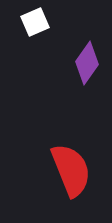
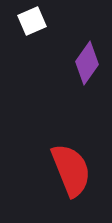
white square: moved 3 px left, 1 px up
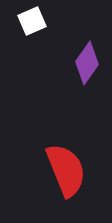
red semicircle: moved 5 px left
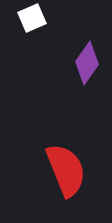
white square: moved 3 px up
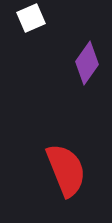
white square: moved 1 px left
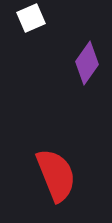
red semicircle: moved 10 px left, 5 px down
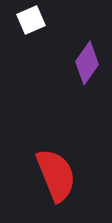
white square: moved 2 px down
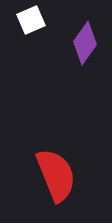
purple diamond: moved 2 px left, 20 px up
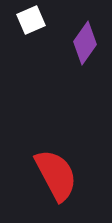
red semicircle: rotated 6 degrees counterclockwise
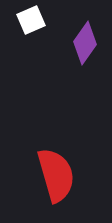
red semicircle: rotated 12 degrees clockwise
